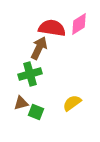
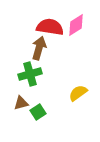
pink diamond: moved 3 px left, 1 px down
red semicircle: moved 2 px left, 1 px up
brown arrow: rotated 10 degrees counterclockwise
yellow semicircle: moved 6 px right, 10 px up
green square: moved 2 px right; rotated 35 degrees clockwise
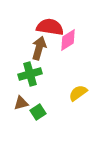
pink diamond: moved 8 px left, 15 px down
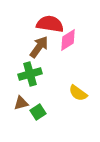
red semicircle: moved 3 px up
brown arrow: moved 1 px up; rotated 20 degrees clockwise
yellow semicircle: rotated 108 degrees counterclockwise
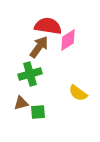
red semicircle: moved 2 px left, 2 px down
green square: rotated 28 degrees clockwise
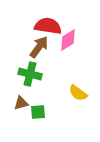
green cross: rotated 30 degrees clockwise
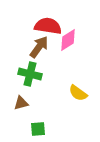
green square: moved 17 px down
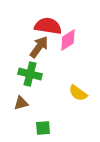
green square: moved 5 px right, 1 px up
